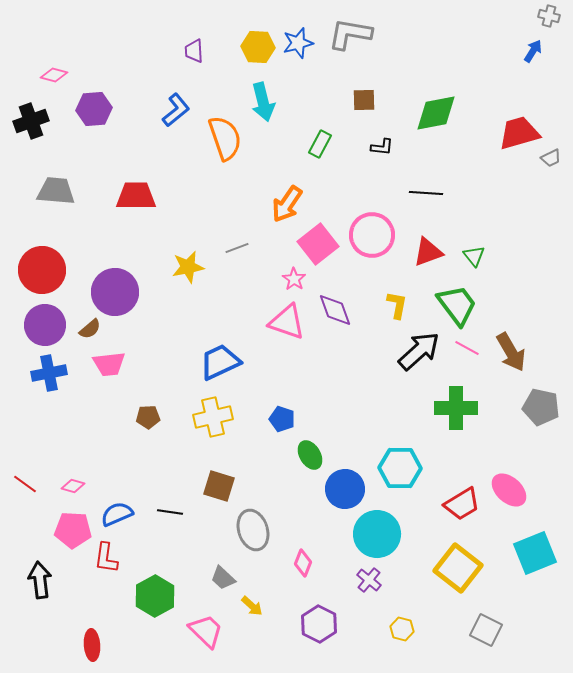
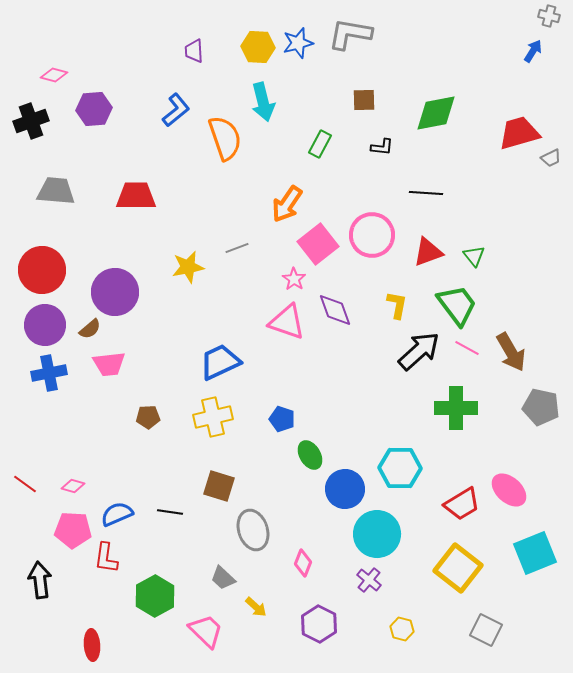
yellow arrow at (252, 606): moved 4 px right, 1 px down
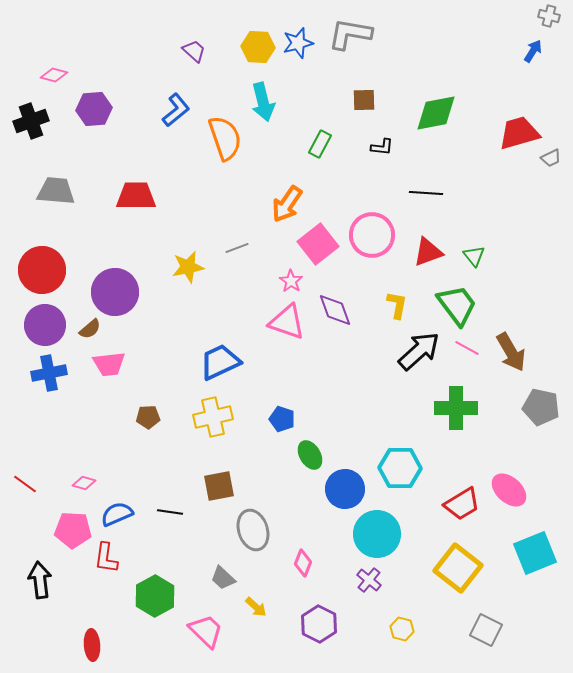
purple trapezoid at (194, 51): rotated 135 degrees clockwise
pink star at (294, 279): moved 3 px left, 2 px down
pink diamond at (73, 486): moved 11 px right, 3 px up
brown square at (219, 486): rotated 28 degrees counterclockwise
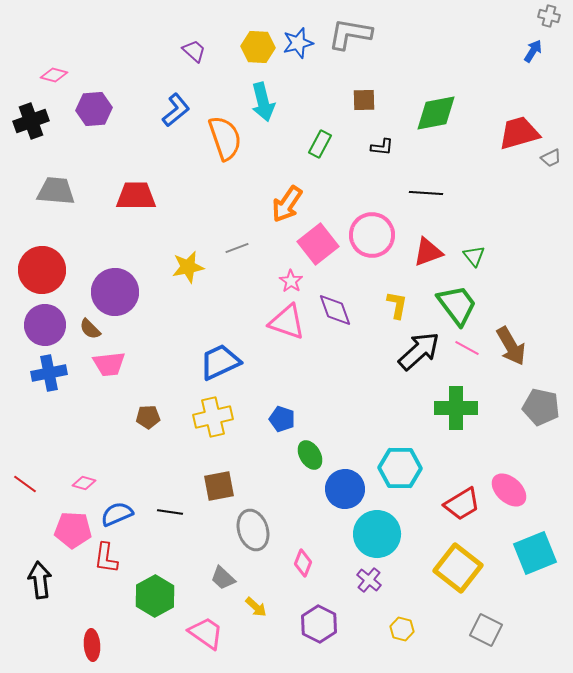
brown semicircle at (90, 329): rotated 85 degrees clockwise
brown arrow at (511, 352): moved 6 px up
pink trapezoid at (206, 631): moved 2 px down; rotated 9 degrees counterclockwise
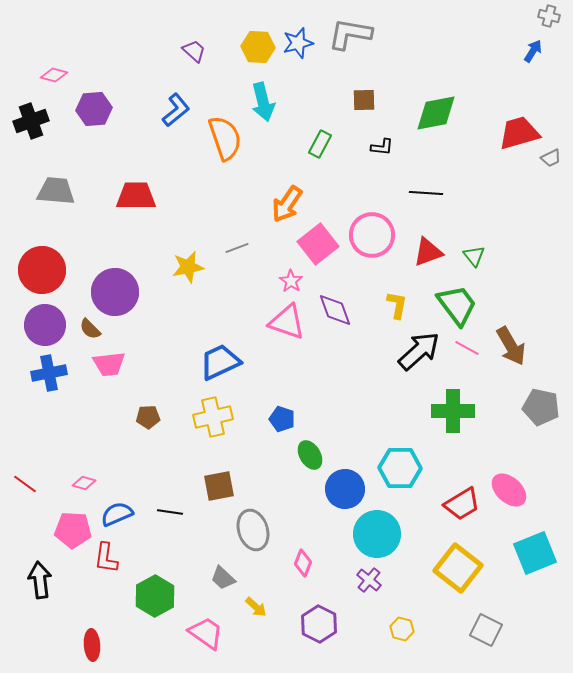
green cross at (456, 408): moved 3 px left, 3 px down
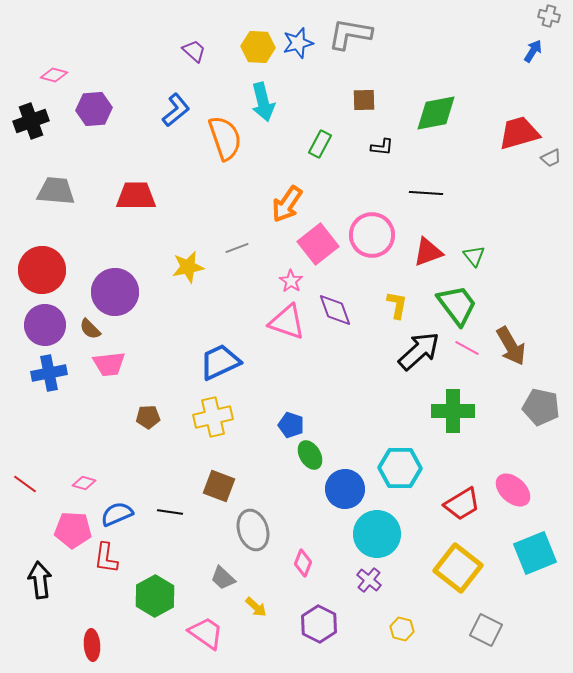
blue pentagon at (282, 419): moved 9 px right, 6 px down
brown square at (219, 486): rotated 32 degrees clockwise
pink ellipse at (509, 490): moved 4 px right
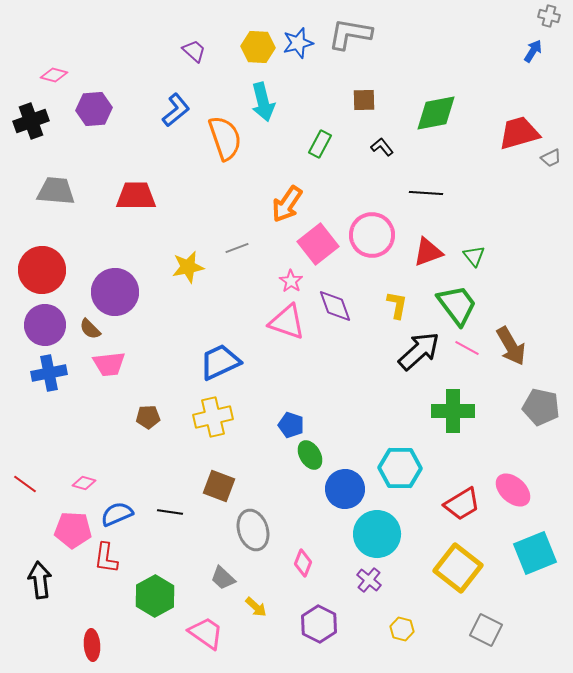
black L-shape at (382, 147): rotated 135 degrees counterclockwise
purple diamond at (335, 310): moved 4 px up
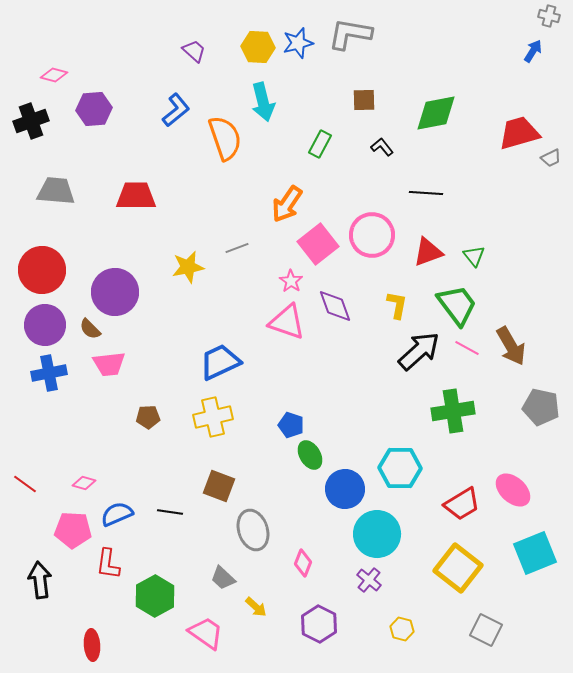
green cross at (453, 411): rotated 9 degrees counterclockwise
red L-shape at (106, 558): moved 2 px right, 6 px down
